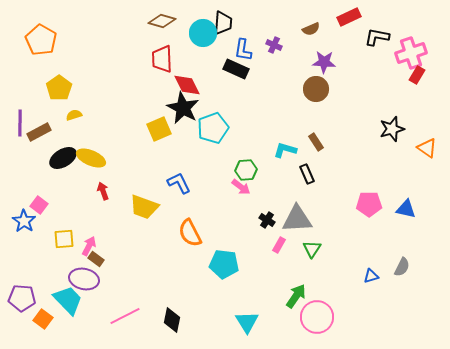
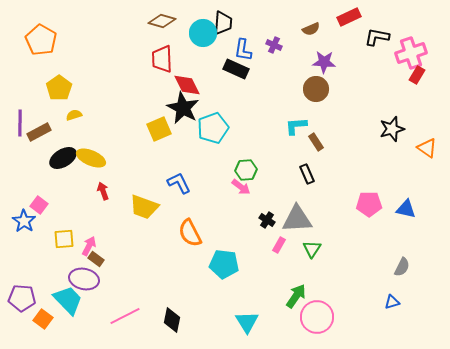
cyan L-shape at (285, 150): moved 11 px right, 24 px up; rotated 20 degrees counterclockwise
blue triangle at (371, 276): moved 21 px right, 26 px down
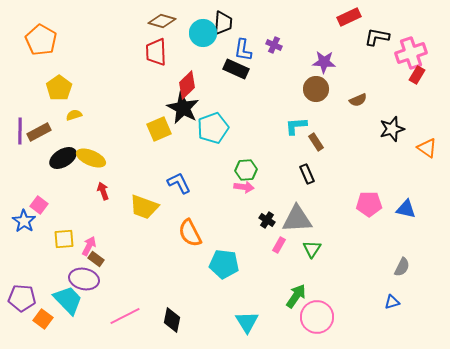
brown semicircle at (311, 29): moved 47 px right, 71 px down
red trapezoid at (162, 59): moved 6 px left, 7 px up
red diamond at (187, 85): rotated 72 degrees clockwise
purple line at (20, 123): moved 8 px down
pink arrow at (241, 187): moved 3 px right; rotated 30 degrees counterclockwise
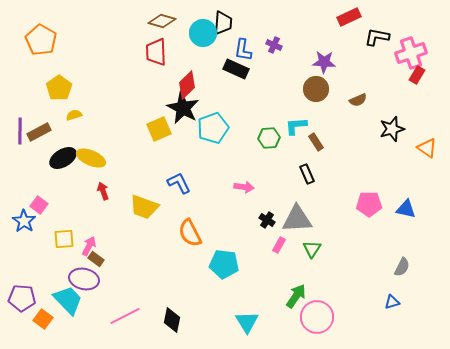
green hexagon at (246, 170): moved 23 px right, 32 px up
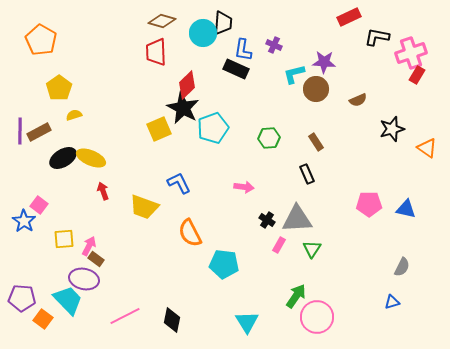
cyan L-shape at (296, 126): moved 2 px left, 52 px up; rotated 10 degrees counterclockwise
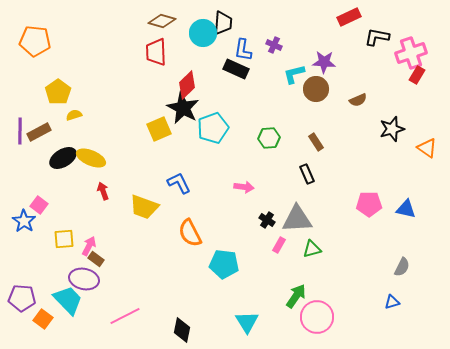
orange pentagon at (41, 40): moved 6 px left, 1 px down; rotated 24 degrees counterclockwise
yellow pentagon at (59, 88): moved 1 px left, 4 px down
green triangle at (312, 249): rotated 42 degrees clockwise
black diamond at (172, 320): moved 10 px right, 10 px down
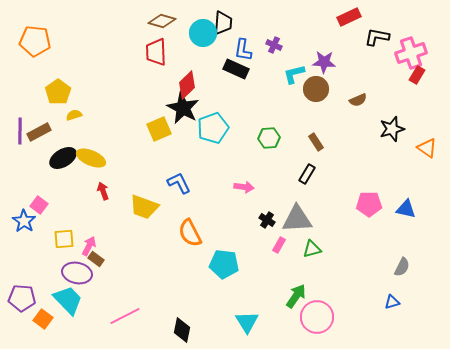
black rectangle at (307, 174): rotated 54 degrees clockwise
purple ellipse at (84, 279): moved 7 px left, 6 px up
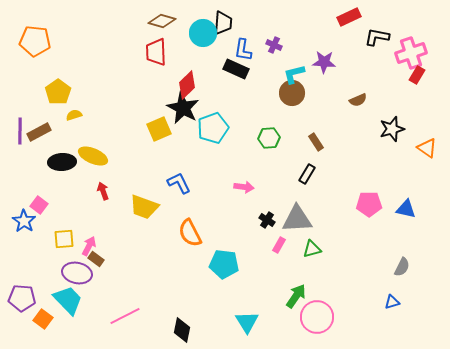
brown circle at (316, 89): moved 24 px left, 4 px down
black ellipse at (63, 158): moved 1 px left, 4 px down; rotated 28 degrees clockwise
yellow ellipse at (91, 158): moved 2 px right, 2 px up
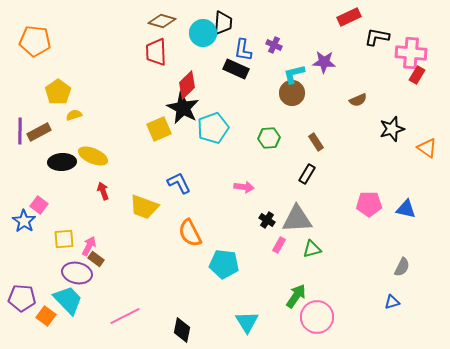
pink cross at (411, 53): rotated 24 degrees clockwise
orange square at (43, 319): moved 3 px right, 3 px up
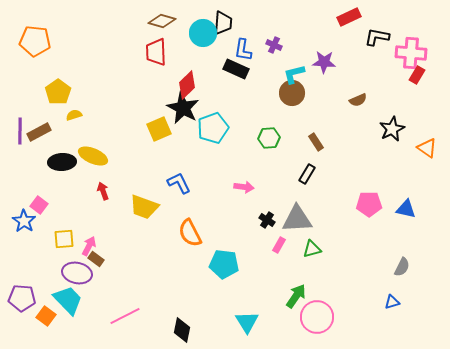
black star at (392, 129): rotated 10 degrees counterclockwise
